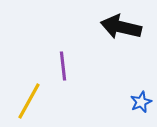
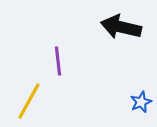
purple line: moved 5 px left, 5 px up
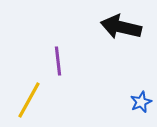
yellow line: moved 1 px up
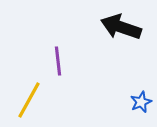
black arrow: rotated 6 degrees clockwise
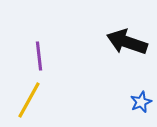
black arrow: moved 6 px right, 15 px down
purple line: moved 19 px left, 5 px up
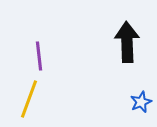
black arrow: rotated 69 degrees clockwise
yellow line: moved 1 px up; rotated 9 degrees counterclockwise
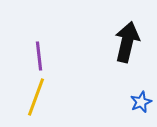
black arrow: rotated 15 degrees clockwise
yellow line: moved 7 px right, 2 px up
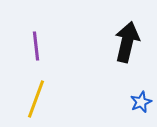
purple line: moved 3 px left, 10 px up
yellow line: moved 2 px down
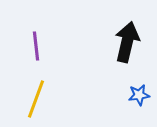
blue star: moved 2 px left, 7 px up; rotated 15 degrees clockwise
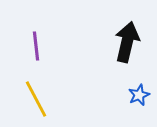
blue star: rotated 15 degrees counterclockwise
yellow line: rotated 48 degrees counterclockwise
